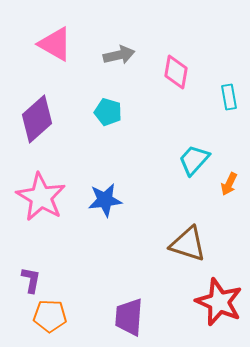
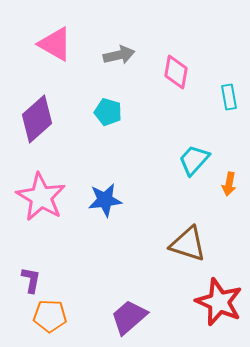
orange arrow: rotated 15 degrees counterclockwise
purple trapezoid: rotated 45 degrees clockwise
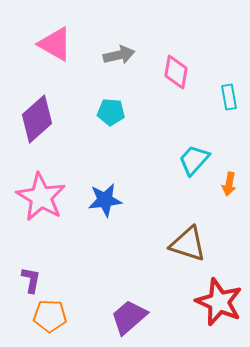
cyan pentagon: moved 3 px right; rotated 12 degrees counterclockwise
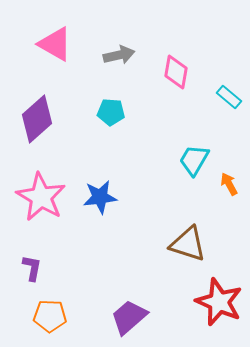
cyan rectangle: rotated 40 degrees counterclockwise
cyan trapezoid: rotated 12 degrees counterclockwise
orange arrow: rotated 140 degrees clockwise
blue star: moved 5 px left, 3 px up
purple L-shape: moved 1 px right, 12 px up
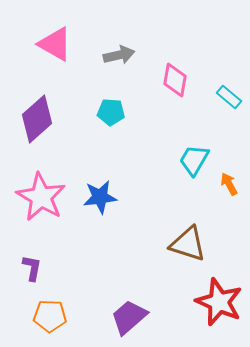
pink diamond: moved 1 px left, 8 px down
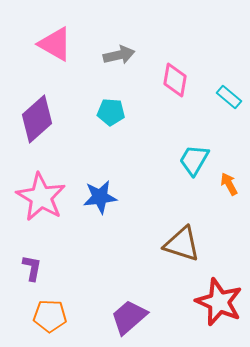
brown triangle: moved 6 px left
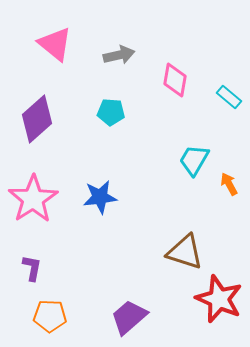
pink triangle: rotated 9 degrees clockwise
pink star: moved 8 px left, 2 px down; rotated 9 degrees clockwise
brown triangle: moved 3 px right, 8 px down
red star: moved 3 px up
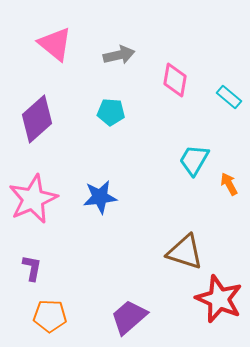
pink star: rotated 9 degrees clockwise
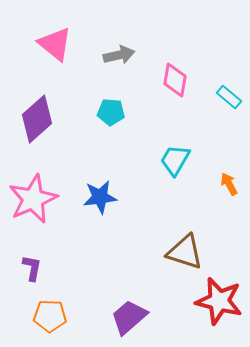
cyan trapezoid: moved 19 px left
red star: moved 2 px down; rotated 9 degrees counterclockwise
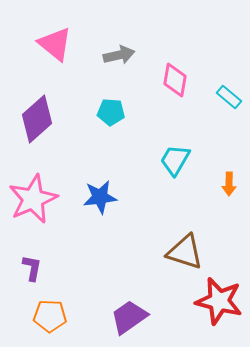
orange arrow: rotated 150 degrees counterclockwise
purple trapezoid: rotated 6 degrees clockwise
